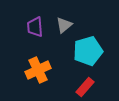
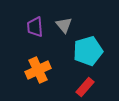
gray triangle: rotated 30 degrees counterclockwise
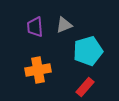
gray triangle: rotated 48 degrees clockwise
orange cross: rotated 15 degrees clockwise
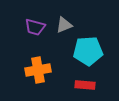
purple trapezoid: rotated 70 degrees counterclockwise
cyan pentagon: rotated 12 degrees clockwise
red rectangle: moved 2 px up; rotated 54 degrees clockwise
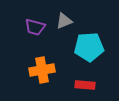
gray triangle: moved 4 px up
cyan pentagon: moved 1 px right, 4 px up
orange cross: moved 4 px right
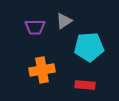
gray triangle: rotated 12 degrees counterclockwise
purple trapezoid: rotated 15 degrees counterclockwise
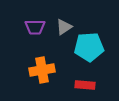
gray triangle: moved 6 px down
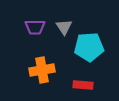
gray triangle: rotated 30 degrees counterclockwise
red rectangle: moved 2 px left
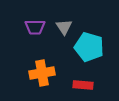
cyan pentagon: rotated 20 degrees clockwise
orange cross: moved 3 px down
